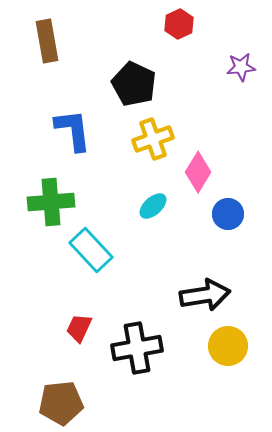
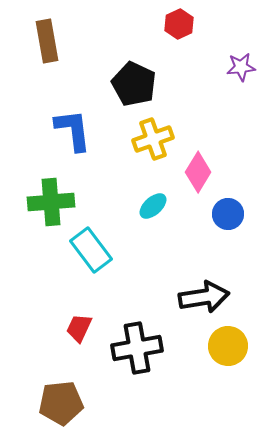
cyan rectangle: rotated 6 degrees clockwise
black arrow: moved 1 px left, 2 px down
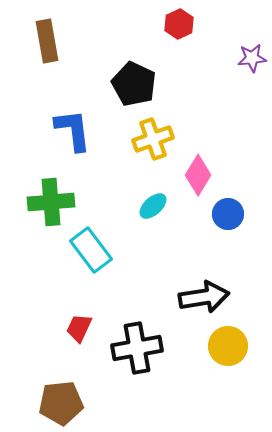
purple star: moved 11 px right, 9 px up
pink diamond: moved 3 px down
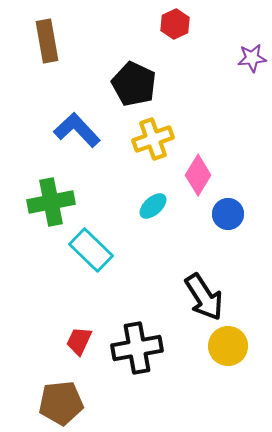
red hexagon: moved 4 px left
blue L-shape: moved 4 px right; rotated 36 degrees counterclockwise
green cross: rotated 6 degrees counterclockwise
cyan rectangle: rotated 9 degrees counterclockwise
black arrow: rotated 66 degrees clockwise
red trapezoid: moved 13 px down
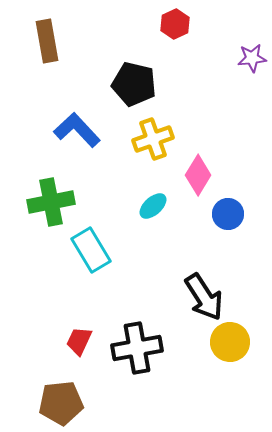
black pentagon: rotated 12 degrees counterclockwise
cyan rectangle: rotated 15 degrees clockwise
yellow circle: moved 2 px right, 4 px up
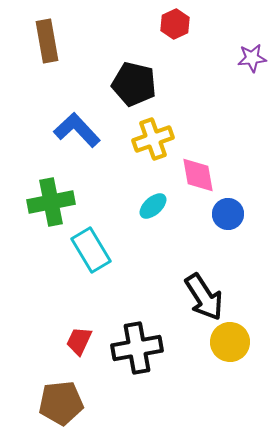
pink diamond: rotated 42 degrees counterclockwise
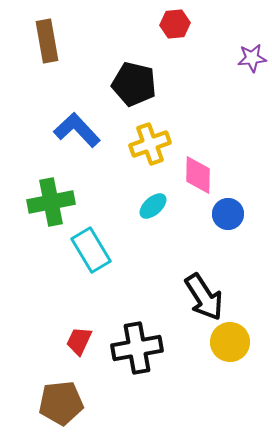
red hexagon: rotated 20 degrees clockwise
yellow cross: moved 3 px left, 5 px down
pink diamond: rotated 12 degrees clockwise
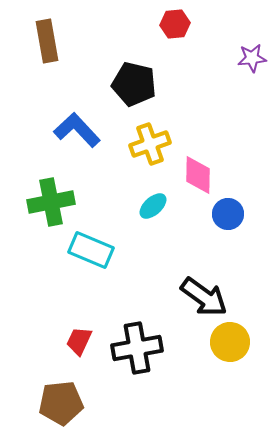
cyan rectangle: rotated 36 degrees counterclockwise
black arrow: rotated 21 degrees counterclockwise
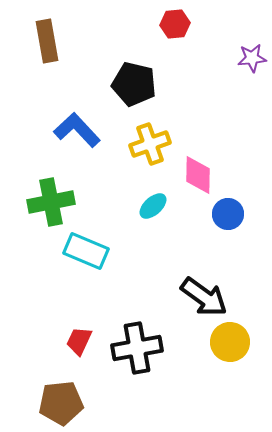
cyan rectangle: moved 5 px left, 1 px down
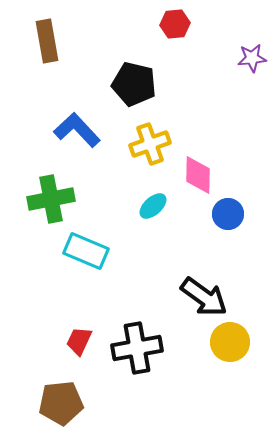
green cross: moved 3 px up
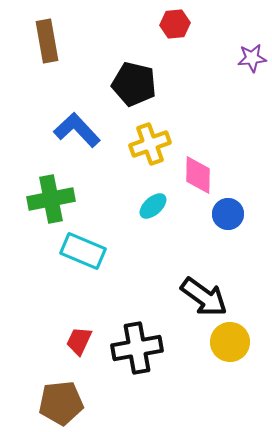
cyan rectangle: moved 3 px left
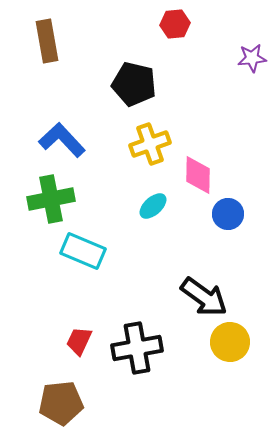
blue L-shape: moved 15 px left, 10 px down
